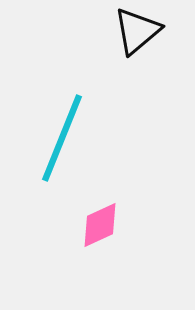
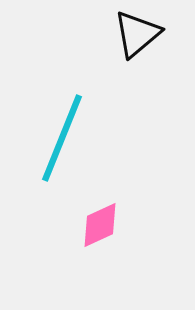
black triangle: moved 3 px down
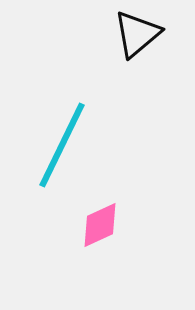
cyan line: moved 7 px down; rotated 4 degrees clockwise
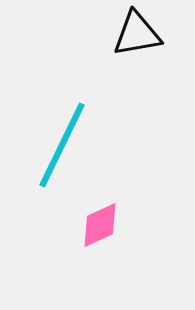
black triangle: rotated 30 degrees clockwise
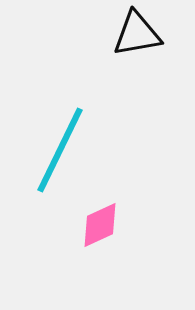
cyan line: moved 2 px left, 5 px down
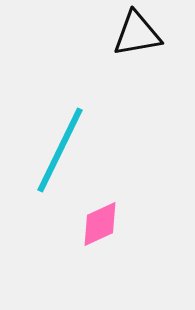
pink diamond: moved 1 px up
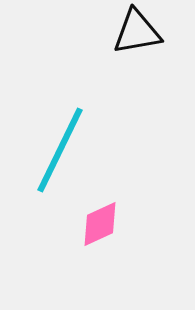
black triangle: moved 2 px up
